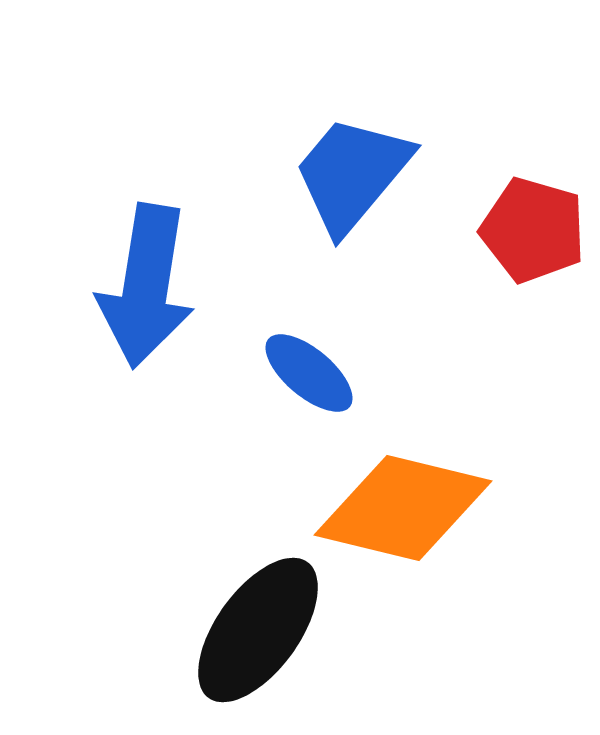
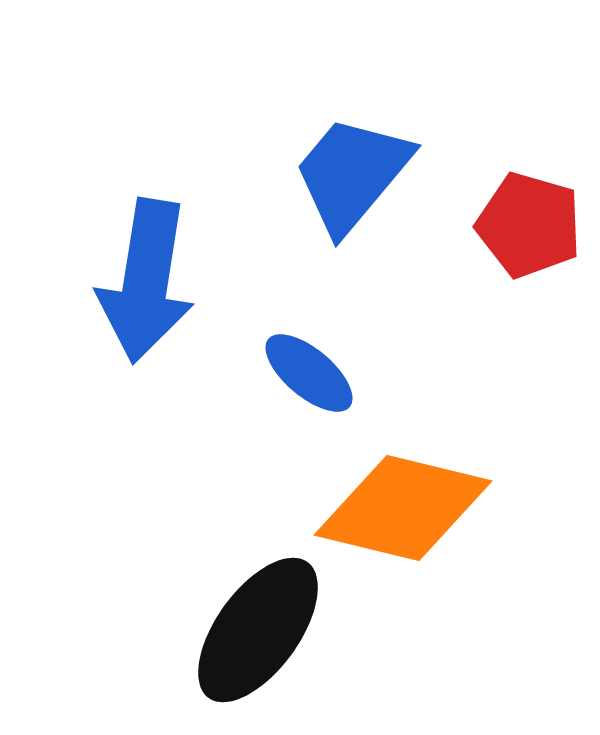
red pentagon: moved 4 px left, 5 px up
blue arrow: moved 5 px up
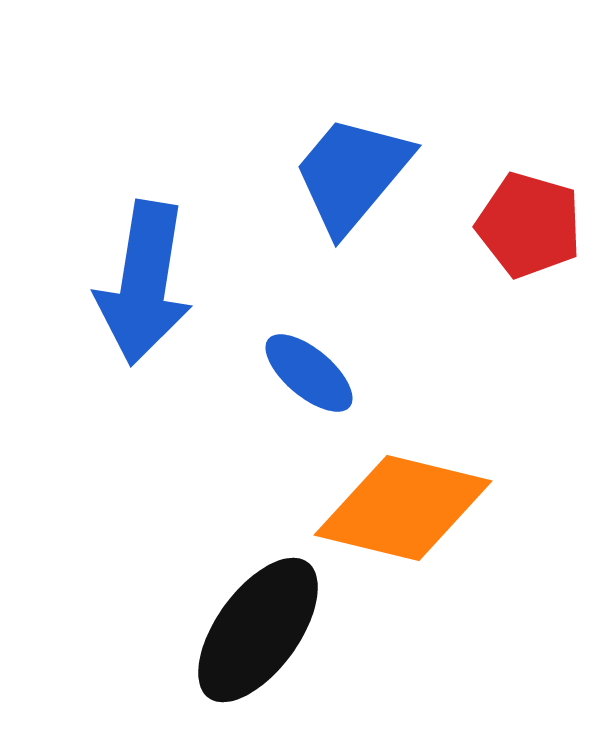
blue arrow: moved 2 px left, 2 px down
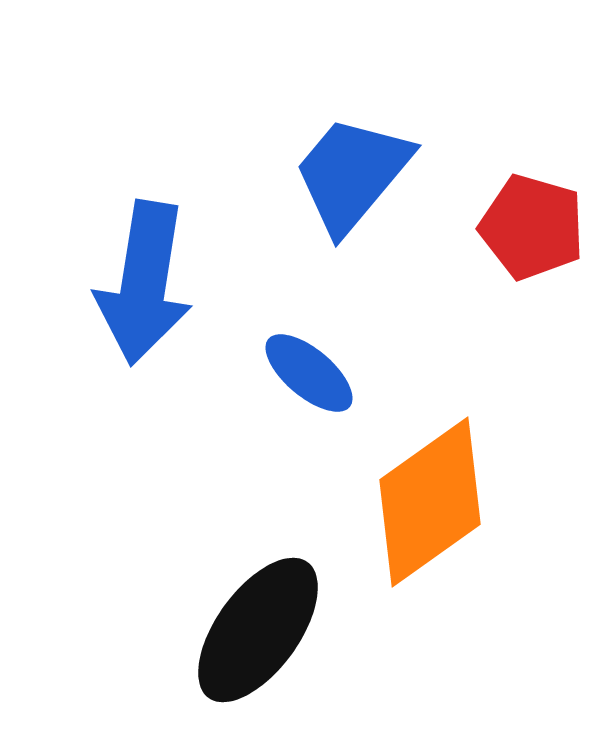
red pentagon: moved 3 px right, 2 px down
orange diamond: moved 27 px right, 6 px up; rotated 49 degrees counterclockwise
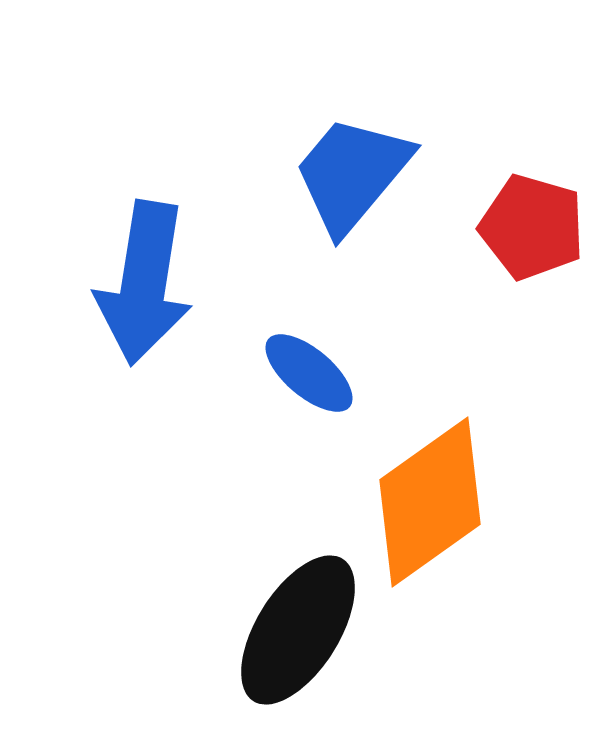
black ellipse: moved 40 px right; rotated 4 degrees counterclockwise
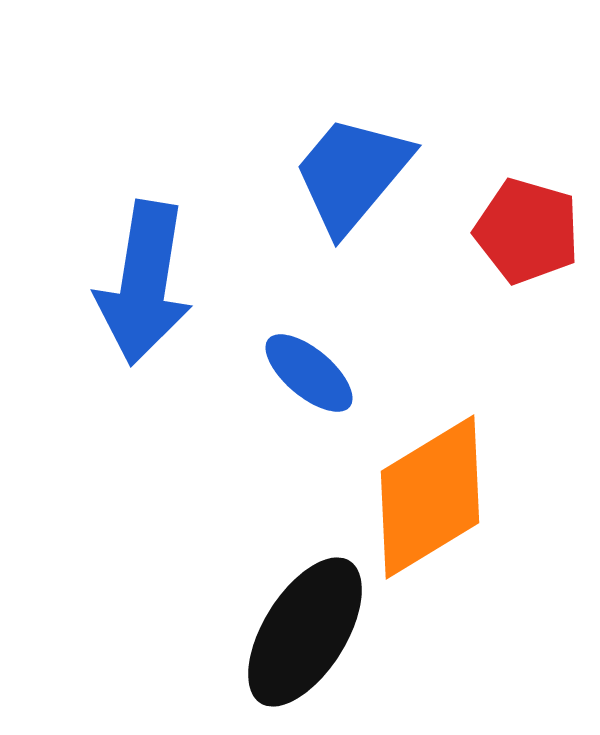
red pentagon: moved 5 px left, 4 px down
orange diamond: moved 5 px up; rotated 4 degrees clockwise
black ellipse: moved 7 px right, 2 px down
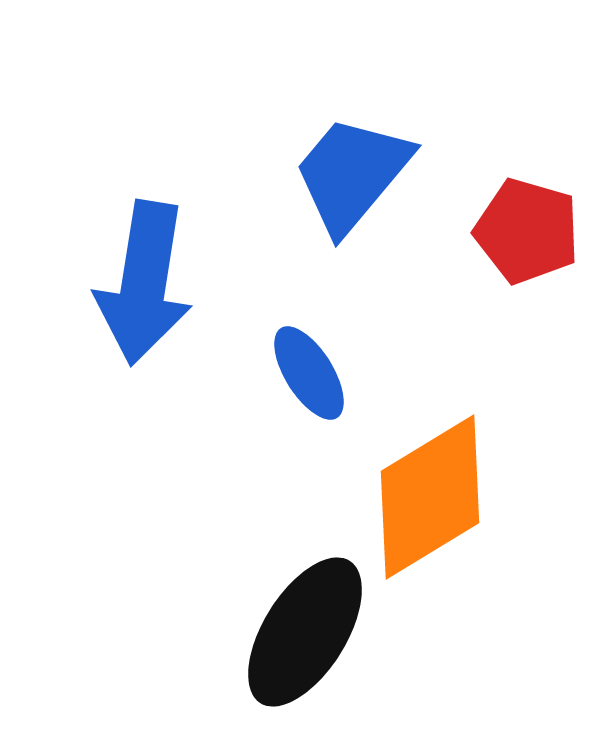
blue ellipse: rotated 18 degrees clockwise
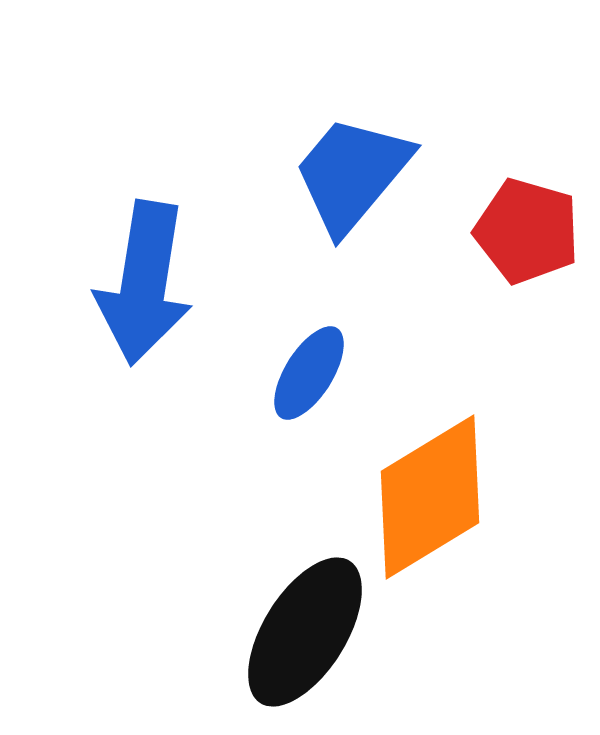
blue ellipse: rotated 64 degrees clockwise
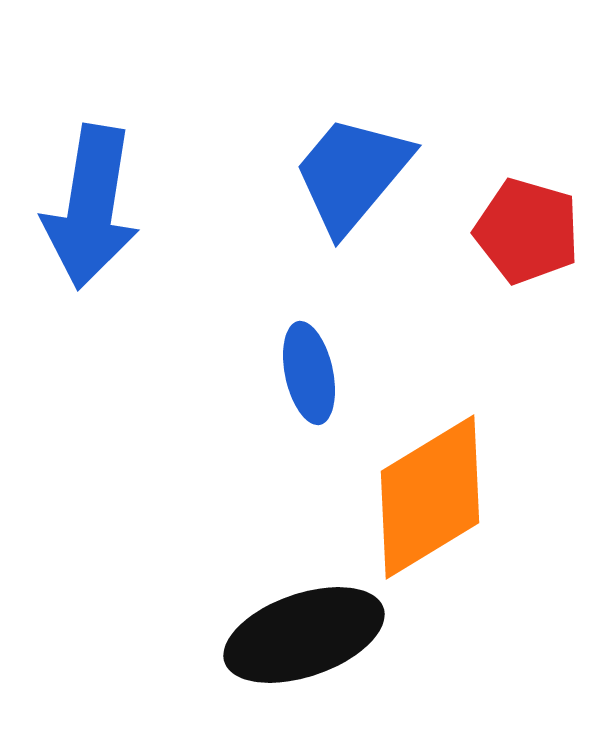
blue arrow: moved 53 px left, 76 px up
blue ellipse: rotated 44 degrees counterclockwise
black ellipse: moved 1 px left, 3 px down; rotated 39 degrees clockwise
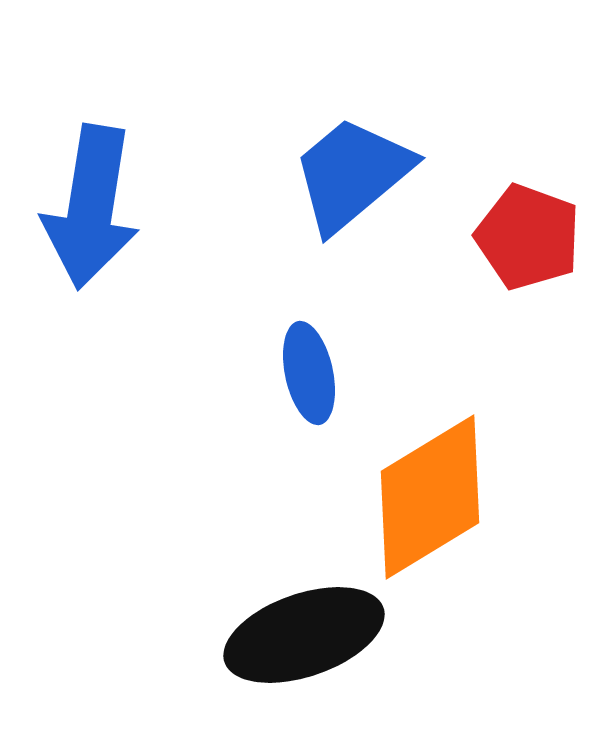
blue trapezoid: rotated 10 degrees clockwise
red pentagon: moved 1 px right, 6 px down; rotated 4 degrees clockwise
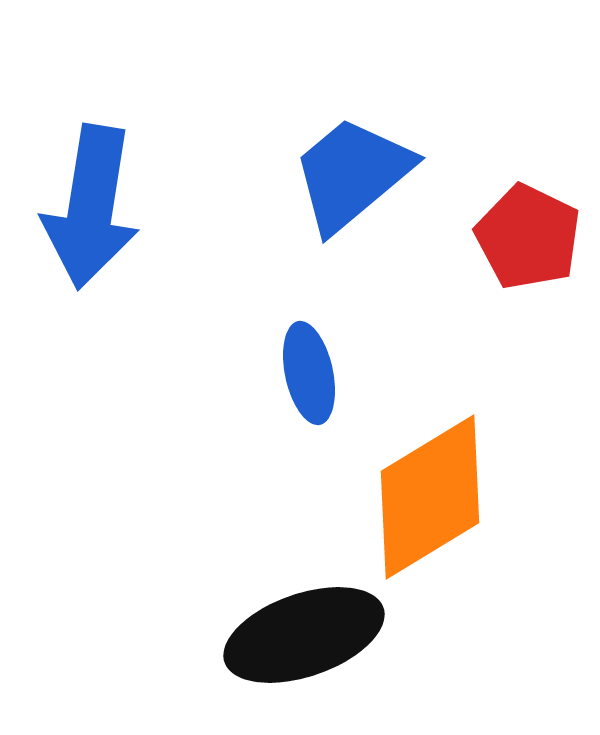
red pentagon: rotated 6 degrees clockwise
